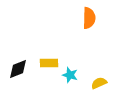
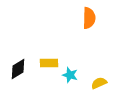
black diamond: rotated 10 degrees counterclockwise
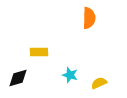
yellow rectangle: moved 10 px left, 11 px up
black diamond: moved 9 px down; rotated 15 degrees clockwise
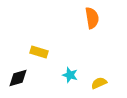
orange semicircle: moved 3 px right; rotated 10 degrees counterclockwise
yellow rectangle: rotated 18 degrees clockwise
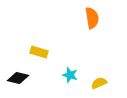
black diamond: rotated 30 degrees clockwise
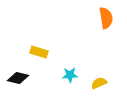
orange semicircle: moved 14 px right
cyan star: rotated 21 degrees counterclockwise
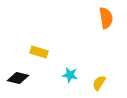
cyan star: rotated 14 degrees clockwise
yellow semicircle: rotated 35 degrees counterclockwise
